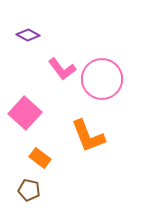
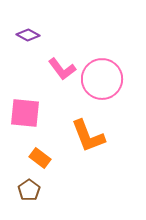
pink square: rotated 36 degrees counterclockwise
brown pentagon: rotated 25 degrees clockwise
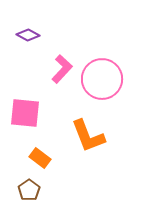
pink L-shape: rotated 100 degrees counterclockwise
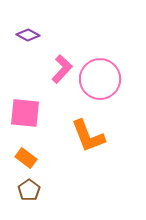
pink circle: moved 2 px left
orange rectangle: moved 14 px left
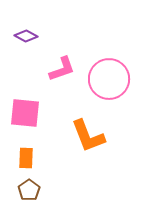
purple diamond: moved 2 px left, 1 px down
pink L-shape: rotated 28 degrees clockwise
pink circle: moved 9 px right
orange rectangle: rotated 55 degrees clockwise
